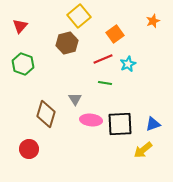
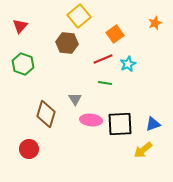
orange star: moved 2 px right, 2 px down
brown hexagon: rotated 20 degrees clockwise
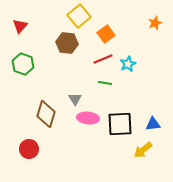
orange square: moved 9 px left
pink ellipse: moved 3 px left, 2 px up
blue triangle: rotated 14 degrees clockwise
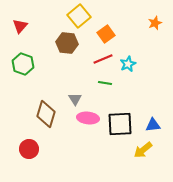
blue triangle: moved 1 px down
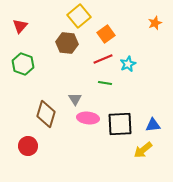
red circle: moved 1 px left, 3 px up
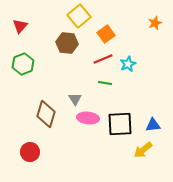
green hexagon: rotated 20 degrees clockwise
red circle: moved 2 px right, 6 px down
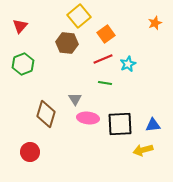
yellow arrow: rotated 24 degrees clockwise
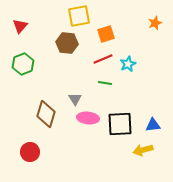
yellow square: rotated 30 degrees clockwise
orange square: rotated 18 degrees clockwise
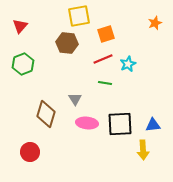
pink ellipse: moved 1 px left, 5 px down
yellow arrow: rotated 78 degrees counterclockwise
